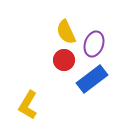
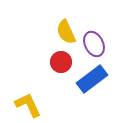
purple ellipse: rotated 45 degrees counterclockwise
red circle: moved 3 px left, 2 px down
yellow L-shape: rotated 124 degrees clockwise
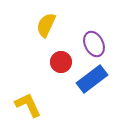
yellow semicircle: moved 20 px left, 7 px up; rotated 50 degrees clockwise
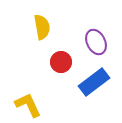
yellow semicircle: moved 4 px left, 2 px down; rotated 145 degrees clockwise
purple ellipse: moved 2 px right, 2 px up
blue rectangle: moved 2 px right, 3 px down
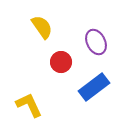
yellow semicircle: rotated 25 degrees counterclockwise
blue rectangle: moved 5 px down
yellow L-shape: moved 1 px right
